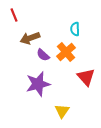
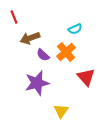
red line: moved 2 px down
cyan semicircle: rotated 112 degrees counterclockwise
purple star: moved 1 px left, 1 px up
yellow triangle: moved 1 px left
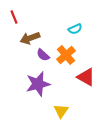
orange cross: moved 3 px down
red triangle: rotated 18 degrees counterclockwise
purple star: moved 1 px right, 1 px down
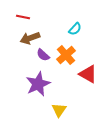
red line: moved 9 px right; rotated 56 degrees counterclockwise
cyan semicircle: rotated 24 degrees counterclockwise
red triangle: moved 2 px right, 3 px up
purple star: rotated 10 degrees counterclockwise
yellow triangle: moved 2 px left, 1 px up
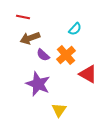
purple star: rotated 25 degrees counterclockwise
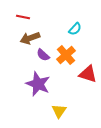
red triangle: rotated 12 degrees counterclockwise
yellow triangle: moved 1 px down
